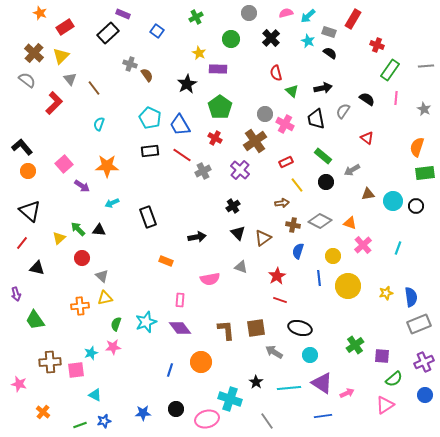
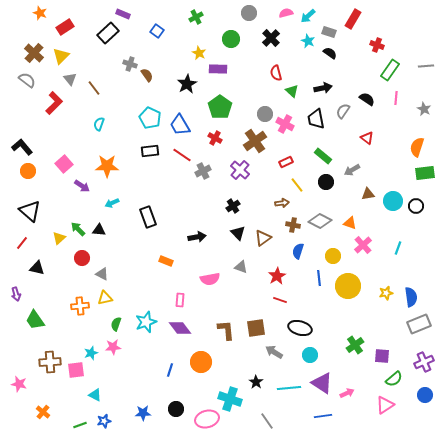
gray triangle at (102, 276): moved 2 px up; rotated 16 degrees counterclockwise
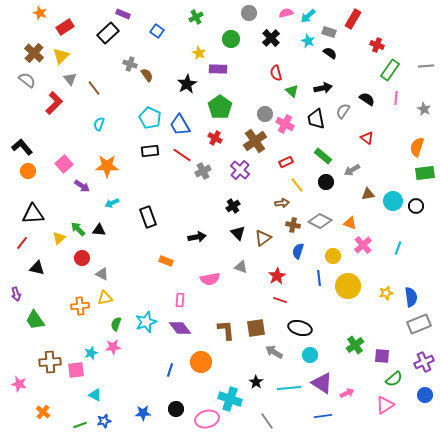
black triangle at (30, 211): moved 3 px right, 3 px down; rotated 45 degrees counterclockwise
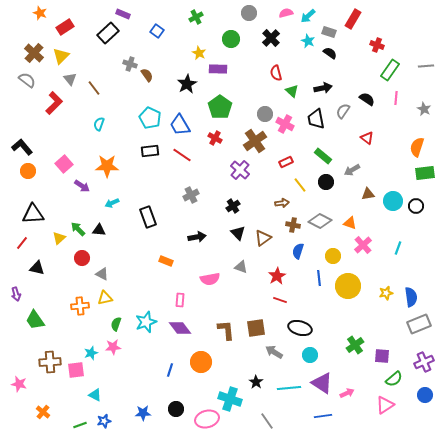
gray cross at (203, 171): moved 12 px left, 24 px down
yellow line at (297, 185): moved 3 px right
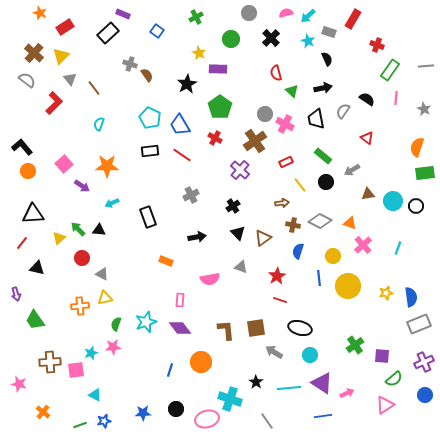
black semicircle at (330, 53): moved 3 px left, 6 px down; rotated 32 degrees clockwise
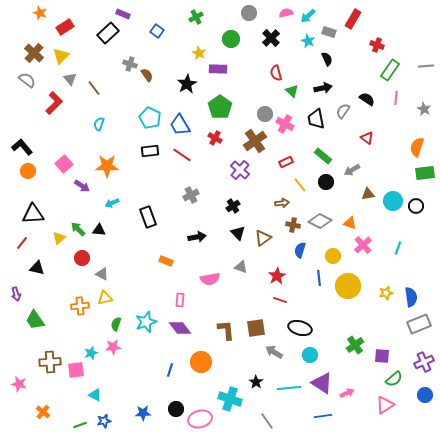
blue semicircle at (298, 251): moved 2 px right, 1 px up
pink ellipse at (207, 419): moved 7 px left
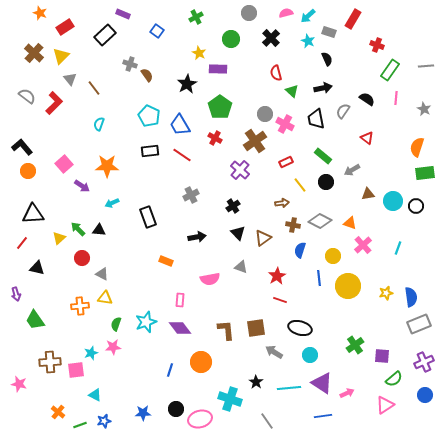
black rectangle at (108, 33): moved 3 px left, 2 px down
gray semicircle at (27, 80): moved 16 px down
cyan pentagon at (150, 118): moved 1 px left, 2 px up
yellow triangle at (105, 298): rotated 21 degrees clockwise
orange cross at (43, 412): moved 15 px right
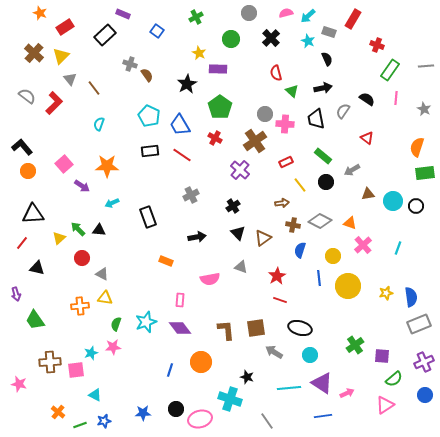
pink cross at (285, 124): rotated 24 degrees counterclockwise
black star at (256, 382): moved 9 px left, 5 px up; rotated 16 degrees counterclockwise
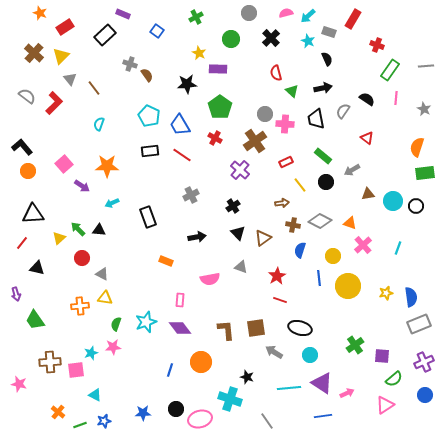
black star at (187, 84): rotated 24 degrees clockwise
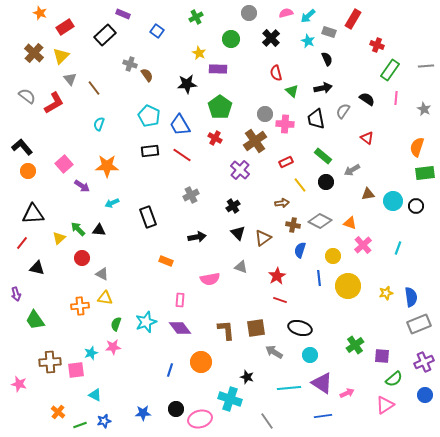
red L-shape at (54, 103): rotated 15 degrees clockwise
